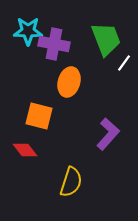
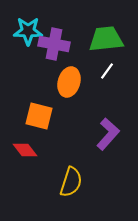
green trapezoid: rotated 75 degrees counterclockwise
white line: moved 17 px left, 8 px down
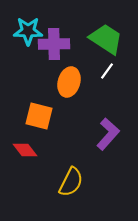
green trapezoid: rotated 39 degrees clockwise
purple cross: rotated 12 degrees counterclockwise
yellow semicircle: rotated 8 degrees clockwise
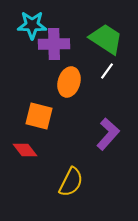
cyan star: moved 4 px right, 6 px up
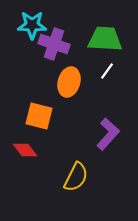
green trapezoid: moved 1 px left; rotated 30 degrees counterclockwise
purple cross: rotated 20 degrees clockwise
yellow semicircle: moved 5 px right, 5 px up
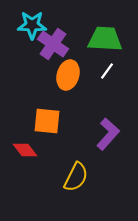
purple cross: moved 1 px left; rotated 16 degrees clockwise
orange ellipse: moved 1 px left, 7 px up
orange square: moved 8 px right, 5 px down; rotated 8 degrees counterclockwise
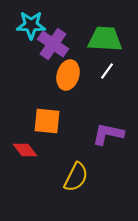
cyan star: moved 1 px left
purple L-shape: rotated 120 degrees counterclockwise
